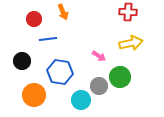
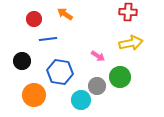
orange arrow: moved 2 px right, 2 px down; rotated 147 degrees clockwise
pink arrow: moved 1 px left
gray circle: moved 2 px left
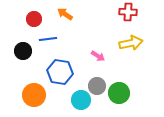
black circle: moved 1 px right, 10 px up
green circle: moved 1 px left, 16 px down
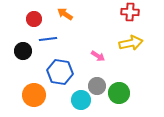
red cross: moved 2 px right
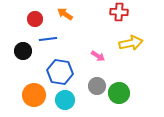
red cross: moved 11 px left
red circle: moved 1 px right
cyan circle: moved 16 px left
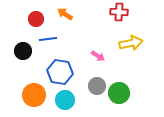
red circle: moved 1 px right
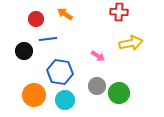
black circle: moved 1 px right
